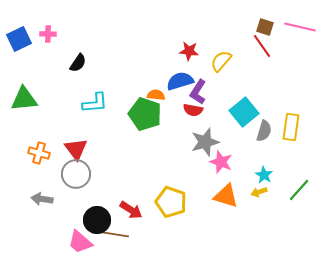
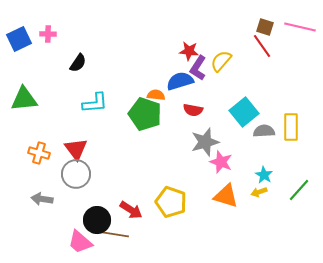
purple L-shape: moved 24 px up
yellow rectangle: rotated 8 degrees counterclockwise
gray semicircle: rotated 110 degrees counterclockwise
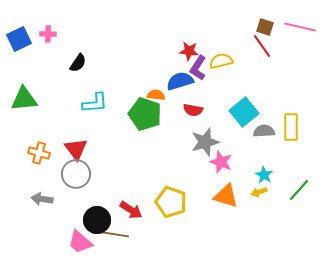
yellow semicircle: rotated 35 degrees clockwise
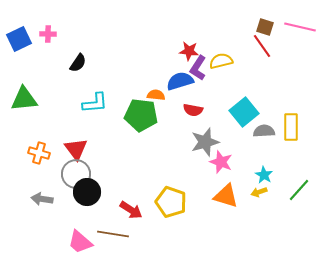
green pentagon: moved 4 px left, 1 px down; rotated 12 degrees counterclockwise
black circle: moved 10 px left, 28 px up
